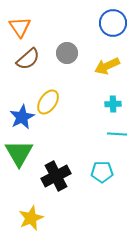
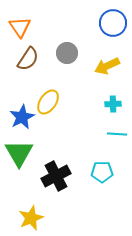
brown semicircle: rotated 15 degrees counterclockwise
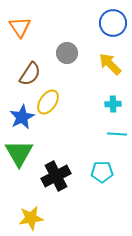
brown semicircle: moved 2 px right, 15 px down
yellow arrow: moved 3 px right, 2 px up; rotated 70 degrees clockwise
yellow star: rotated 15 degrees clockwise
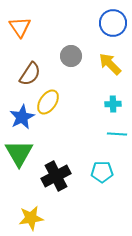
gray circle: moved 4 px right, 3 px down
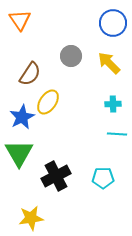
orange triangle: moved 7 px up
yellow arrow: moved 1 px left, 1 px up
cyan pentagon: moved 1 px right, 6 px down
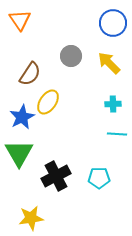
cyan pentagon: moved 4 px left
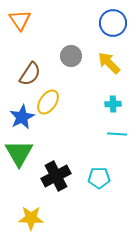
yellow star: rotated 10 degrees clockwise
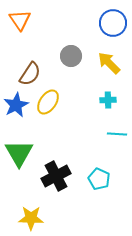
cyan cross: moved 5 px left, 4 px up
blue star: moved 6 px left, 12 px up
cyan pentagon: moved 1 px down; rotated 25 degrees clockwise
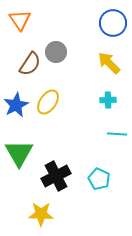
gray circle: moved 15 px left, 4 px up
brown semicircle: moved 10 px up
yellow star: moved 10 px right, 4 px up
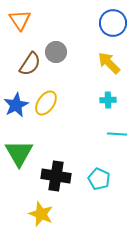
yellow ellipse: moved 2 px left, 1 px down
black cross: rotated 36 degrees clockwise
yellow star: rotated 20 degrees clockwise
